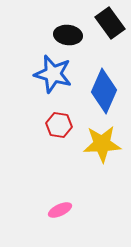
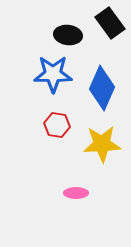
blue star: rotated 15 degrees counterclockwise
blue diamond: moved 2 px left, 3 px up
red hexagon: moved 2 px left
pink ellipse: moved 16 px right, 17 px up; rotated 25 degrees clockwise
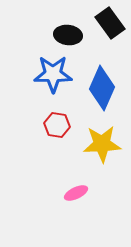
pink ellipse: rotated 25 degrees counterclockwise
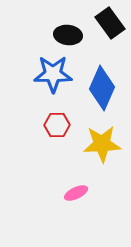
red hexagon: rotated 10 degrees counterclockwise
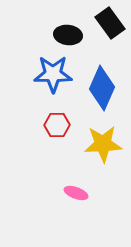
yellow star: moved 1 px right
pink ellipse: rotated 45 degrees clockwise
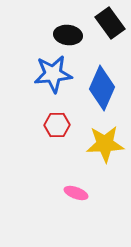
blue star: rotated 6 degrees counterclockwise
yellow star: moved 2 px right
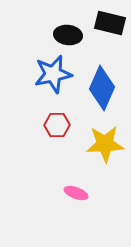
black rectangle: rotated 40 degrees counterclockwise
blue star: rotated 6 degrees counterclockwise
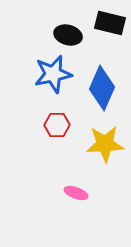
black ellipse: rotated 8 degrees clockwise
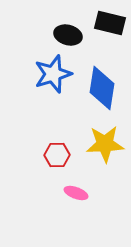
blue star: rotated 6 degrees counterclockwise
blue diamond: rotated 15 degrees counterclockwise
red hexagon: moved 30 px down
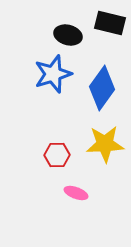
blue diamond: rotated 27 degrees clockwise
